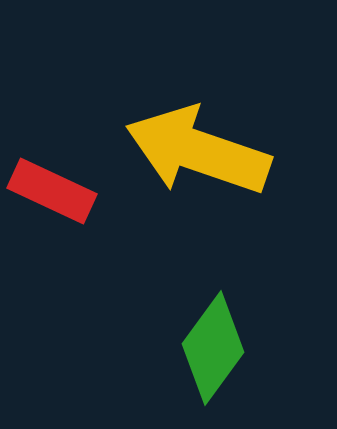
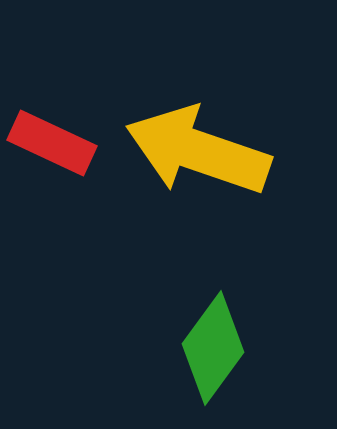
red rectangle: moved 48 px up
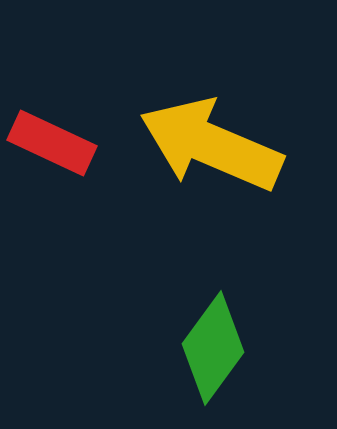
yellow arrow: moved 13 px right, 6 px up; rotated 4 degrees clockwise
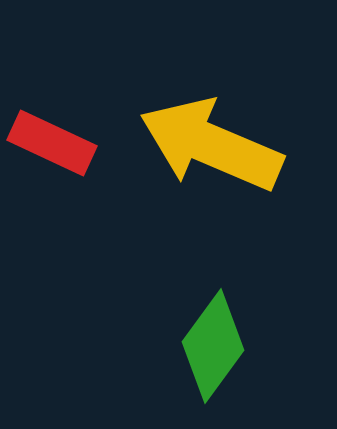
green diamond: moved 2 px up
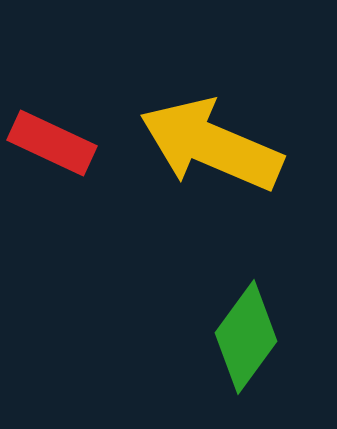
green diamond: moved 33 px right, 9 px up
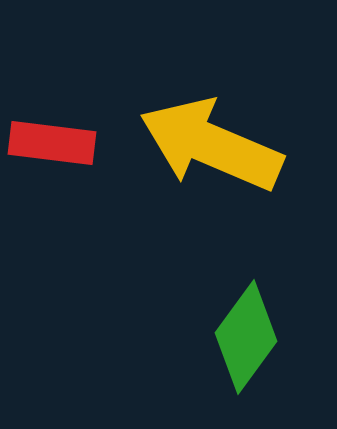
red rectangle: rotated 18 degrees counterclockwise
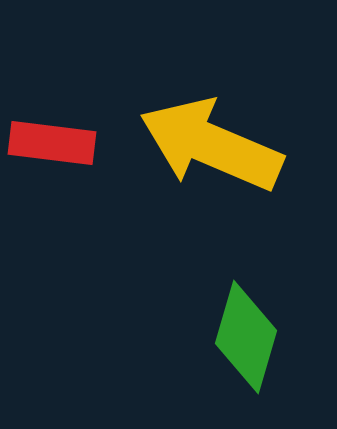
green diamond: rotated 20 degrees counterclockwise
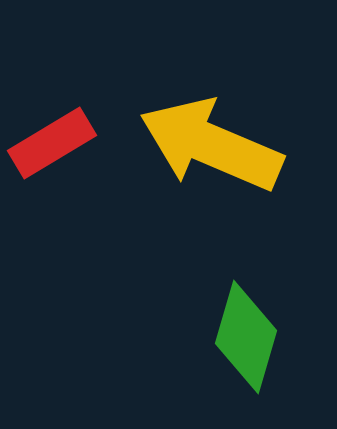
red rectangle: rotated 38 degrees counterclockwise
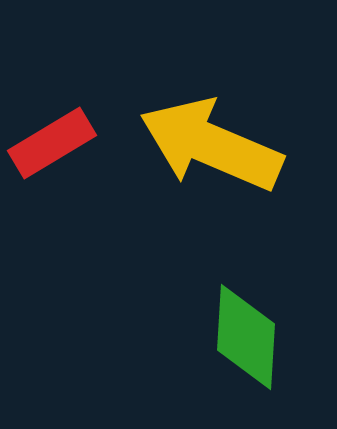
green diamond: rotated 13 degrees counterclockwise
